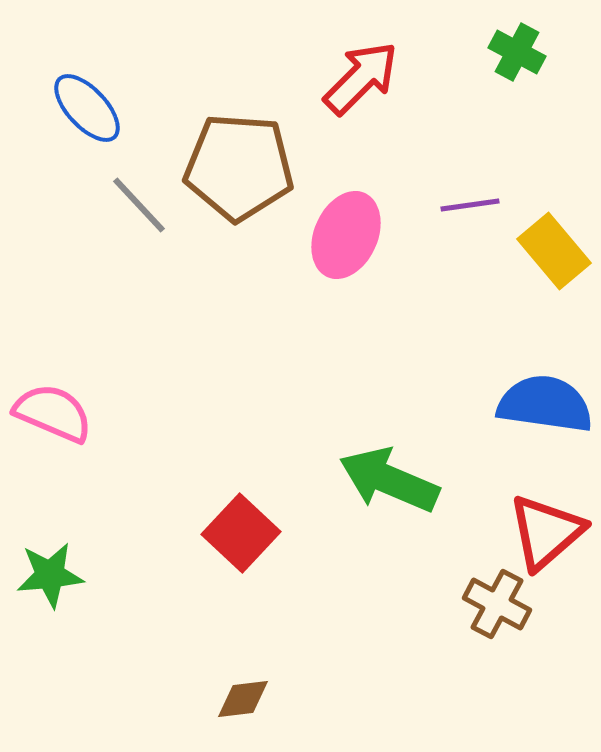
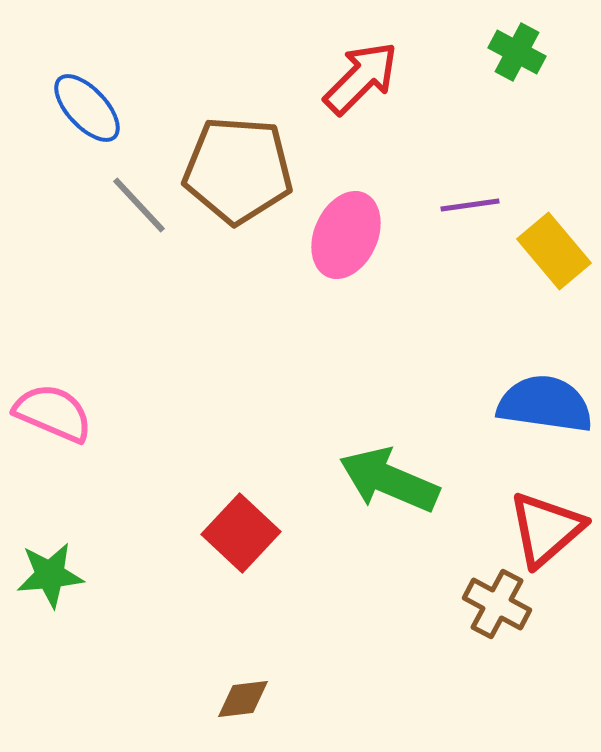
brown pentagon: moved 1 px left, 3 px down
red triangle: moved 3 px up
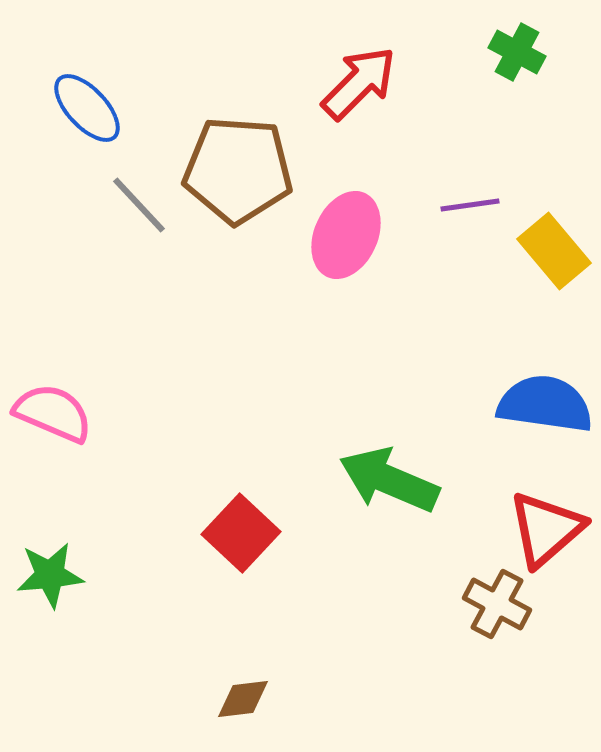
red arrow: moved 2 px left, 5 px down
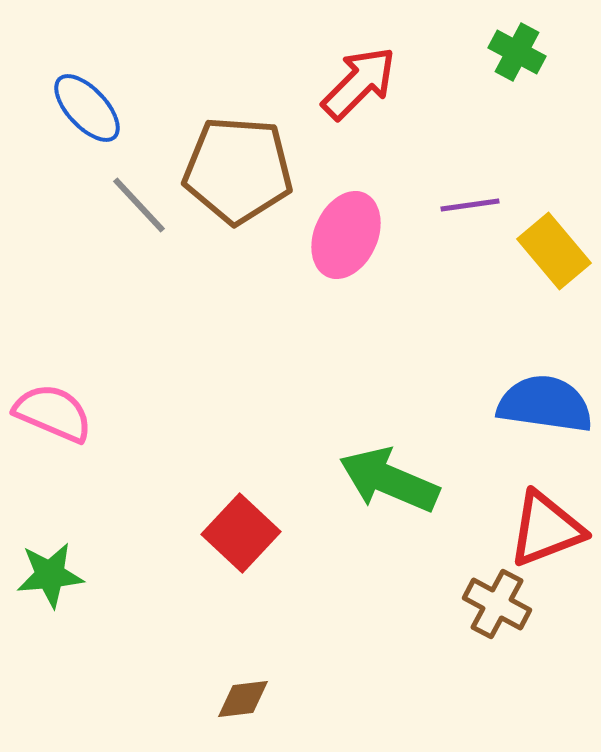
red triangle: rotated 20 degrees clockwise
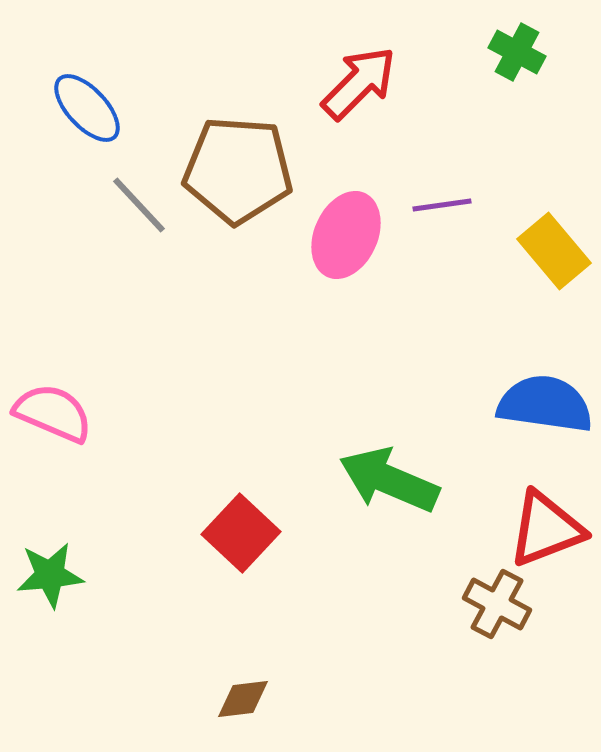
purple line: moved 28 px left
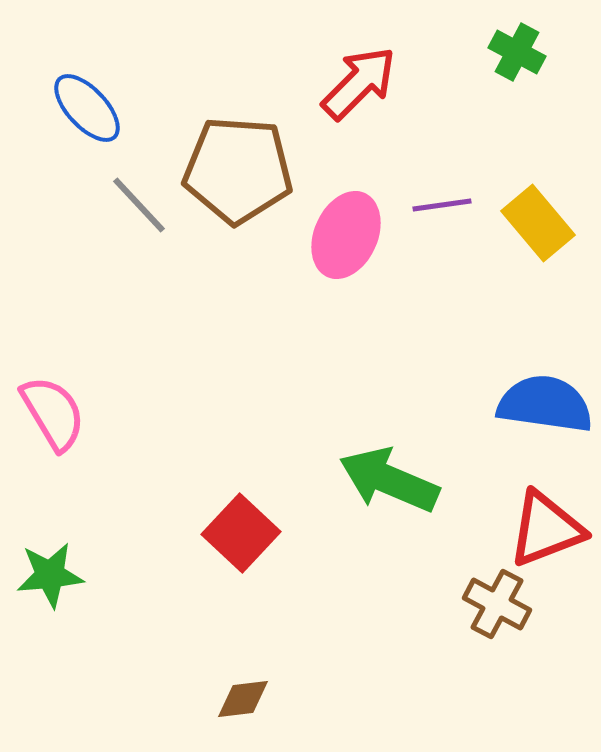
yellow rectangle: moved 16 px left, 28 px up
pink semicircle: rotated 36 degrees clockwise
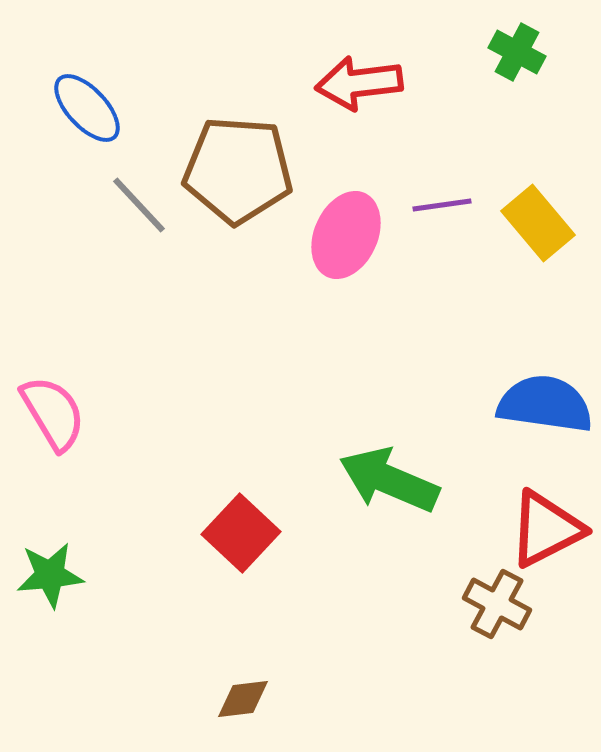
red arrow: rotated 142 degrees counterclockwise
red triangle: rotated 6 degrees counterclockwise
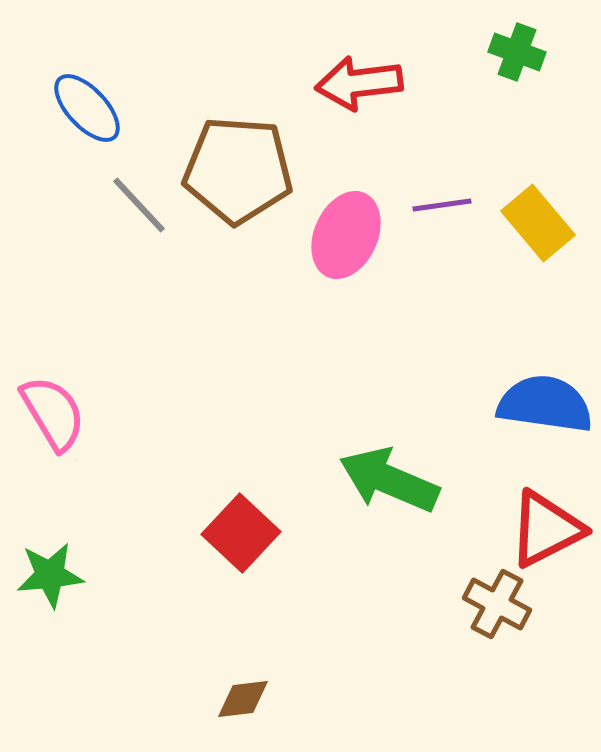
green cross: rotated 8 degrees counterclockwise
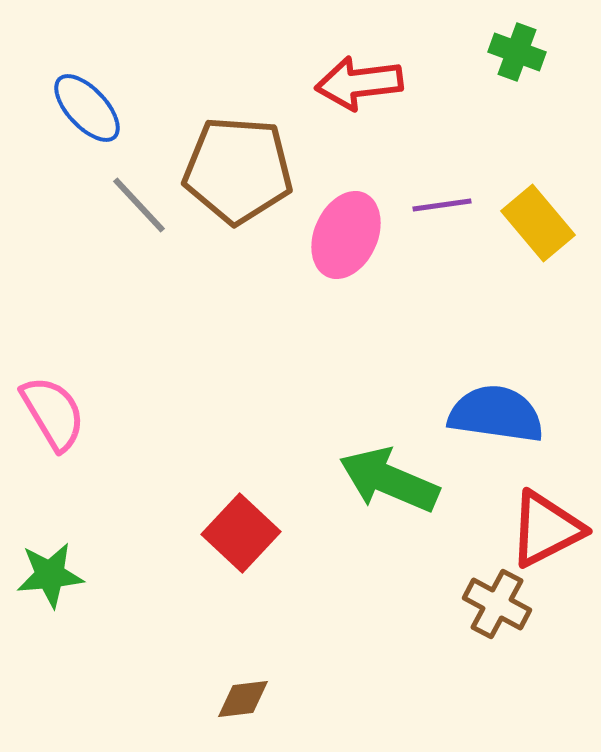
blue semicircle: moved 49 px left, 10 px down
